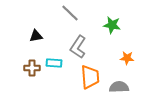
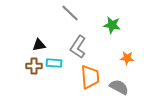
black triangle: moved 3 px right, 9 px down
brown cross: moved 2 px right, 2 px up
gray semicircle: rotated 30 degrees clockwise
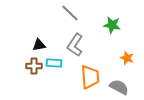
gray L-shape: moved 3 px left, 2 px up
orange star: rotated 16 degrees clockwise
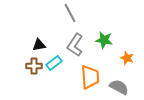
gray line: rotated 18 degrees clockwise
green star: moved 8 px left, 15 px down
cyan rectangle: rotated 42 degrees counterclockwise
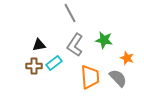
gray semicircle: moved 1 px left, 9 px up; rotated 18 degrees clockwise
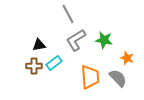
gray line: moved 2 px left, 1 px down
gray L-shape: moved 1 px right, 5 px up; rotated 25 degrees clockwise
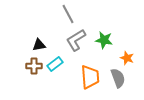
cyan rectangle: moved 1 px right, 1 px down
gray semicircle: rotated 24 degrees clockwise
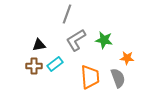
gray line: moved 1 px left; rotated 48 degrees clockwise
orange star: rotated 16 degrees counterclockwise
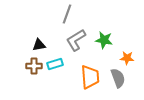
cyan rectangle: rotated 21 degrees clockwise
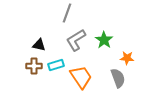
gray line: moved 1 px up
green star: rotated 24 degrees clockwise
black triangle: rotated 24 degrees clockwise
cyan rectangle: moved 1 px right, 1 px down
orange trapezoid: moved 9 px left; rotated 30 degrees counterclockwise
